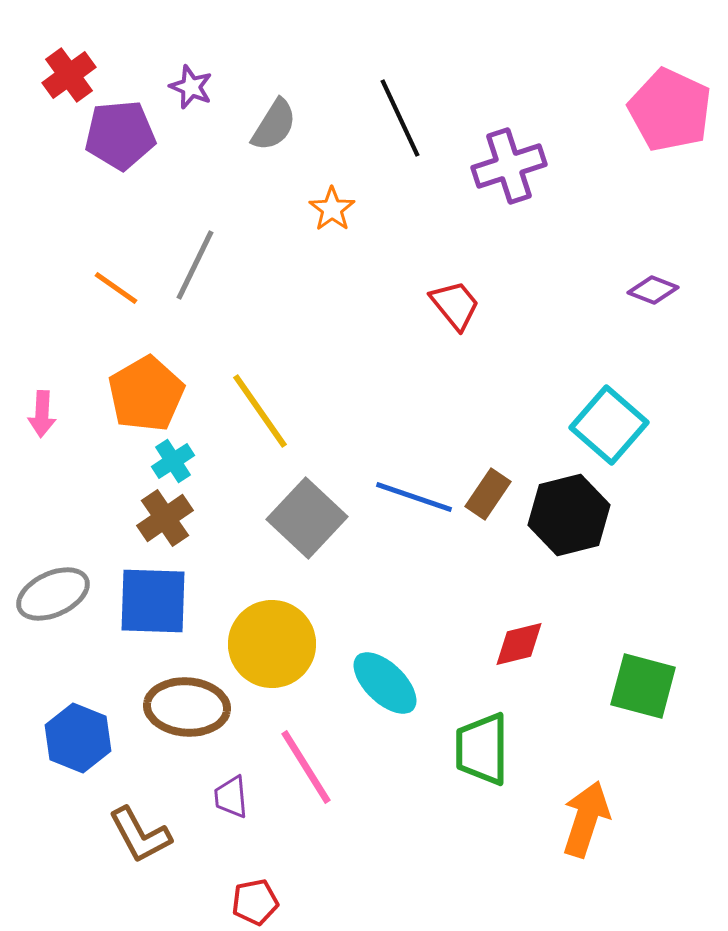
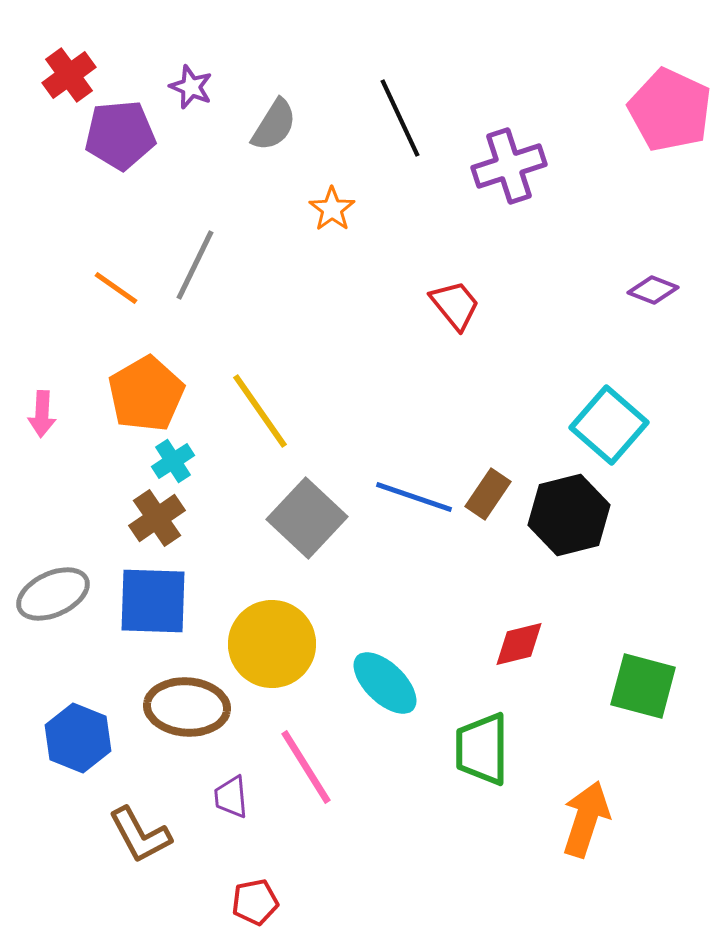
brown cross: moved 8 px left
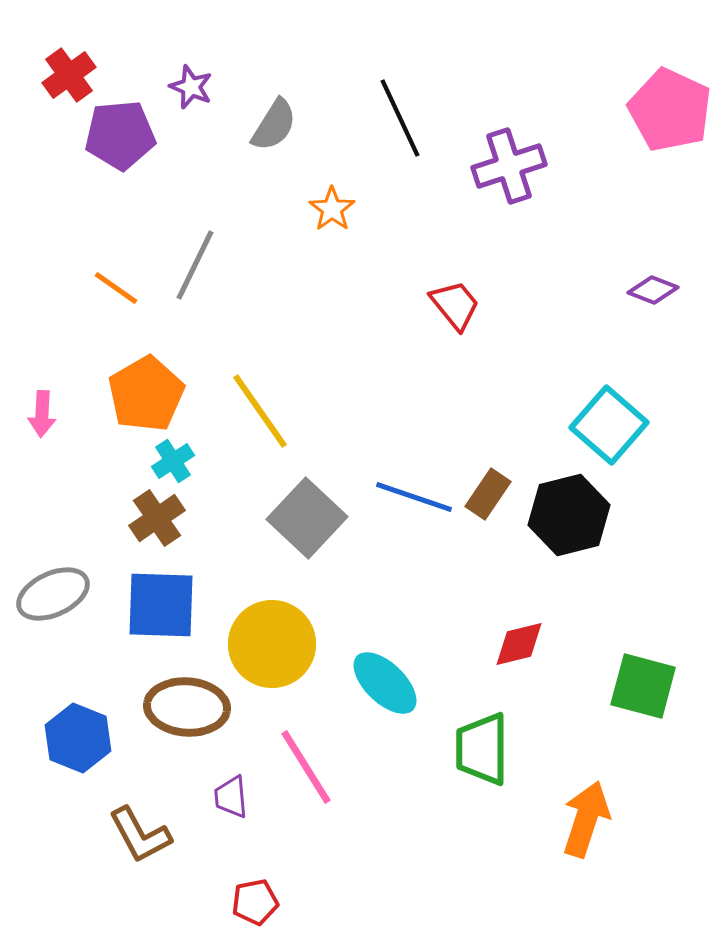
blue square: moved 8 px right, 4 px down
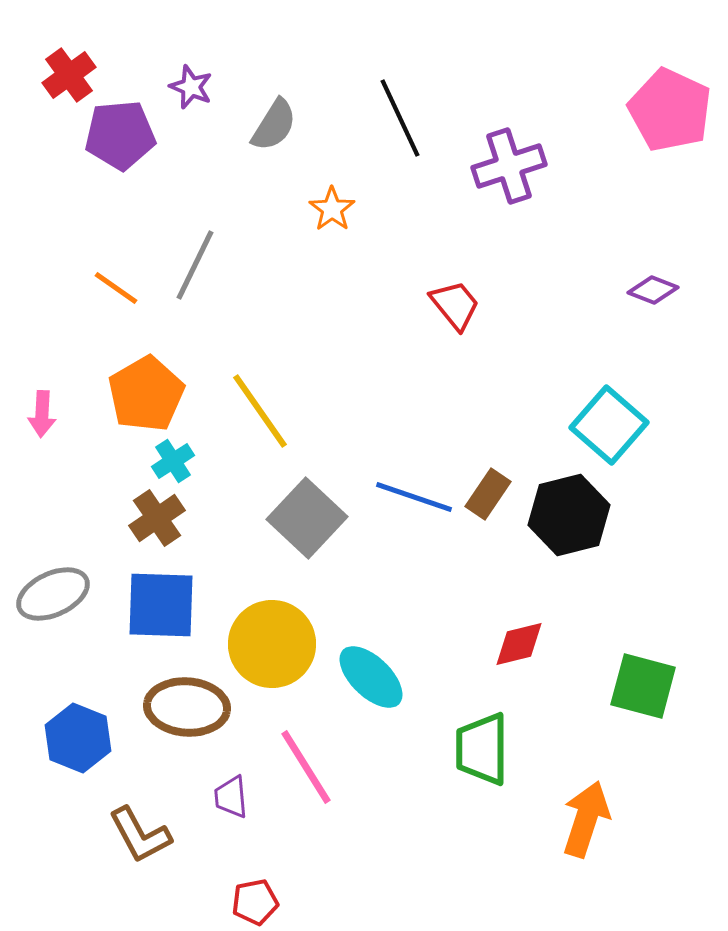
cyan ellipse: moved 14 px left, 6 px up
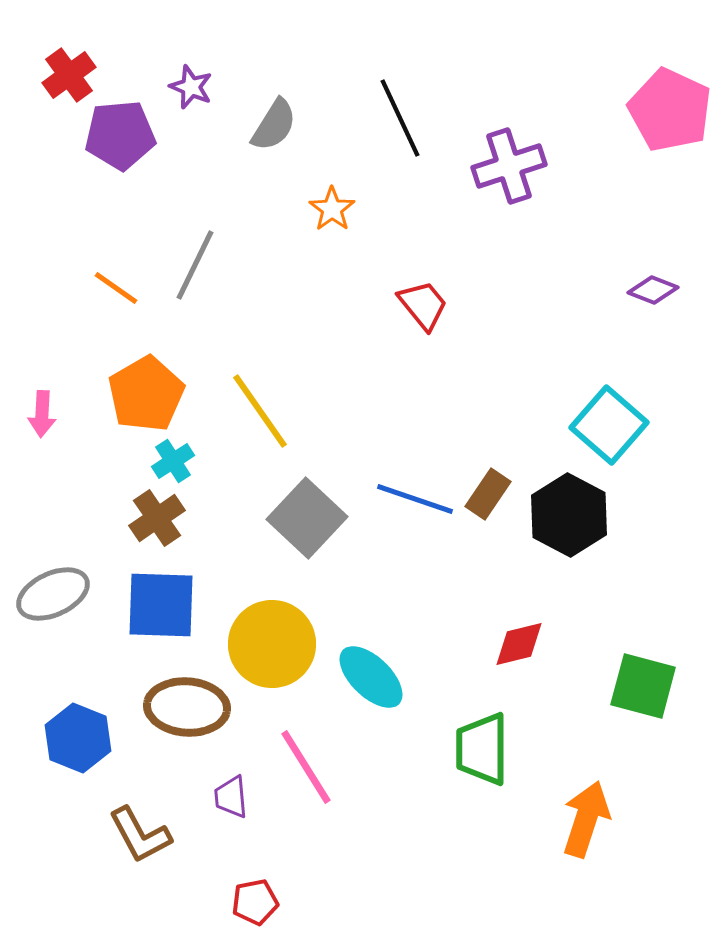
red trapezoid: moved 32 px left
blue line: moved 1 px right, 2 px down
black hexagon: rotated 18 degrees counterclockwise
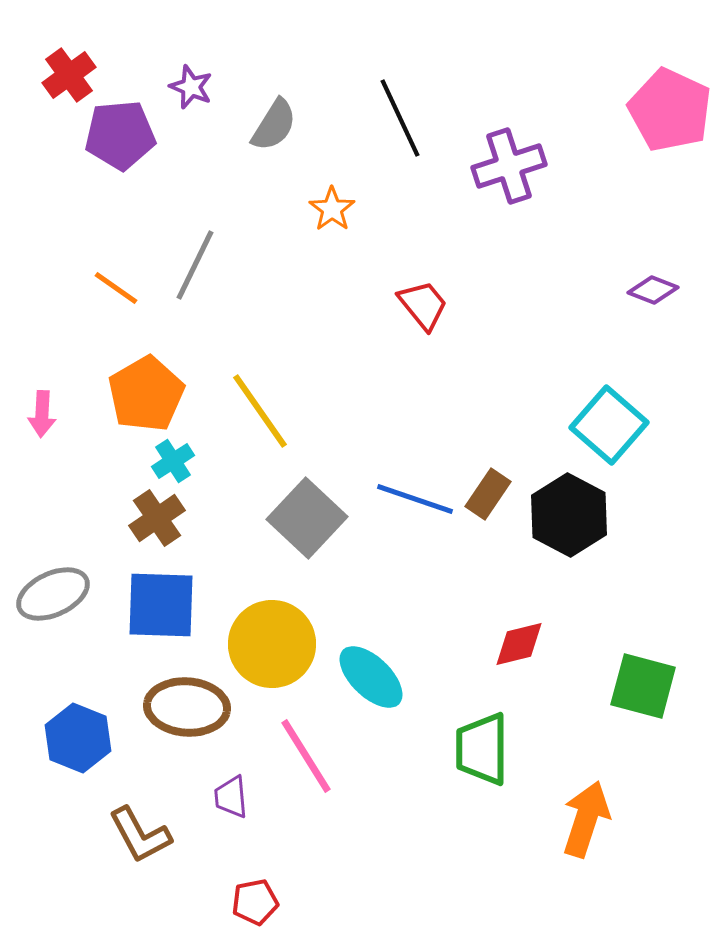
pink line: moved 11 px up
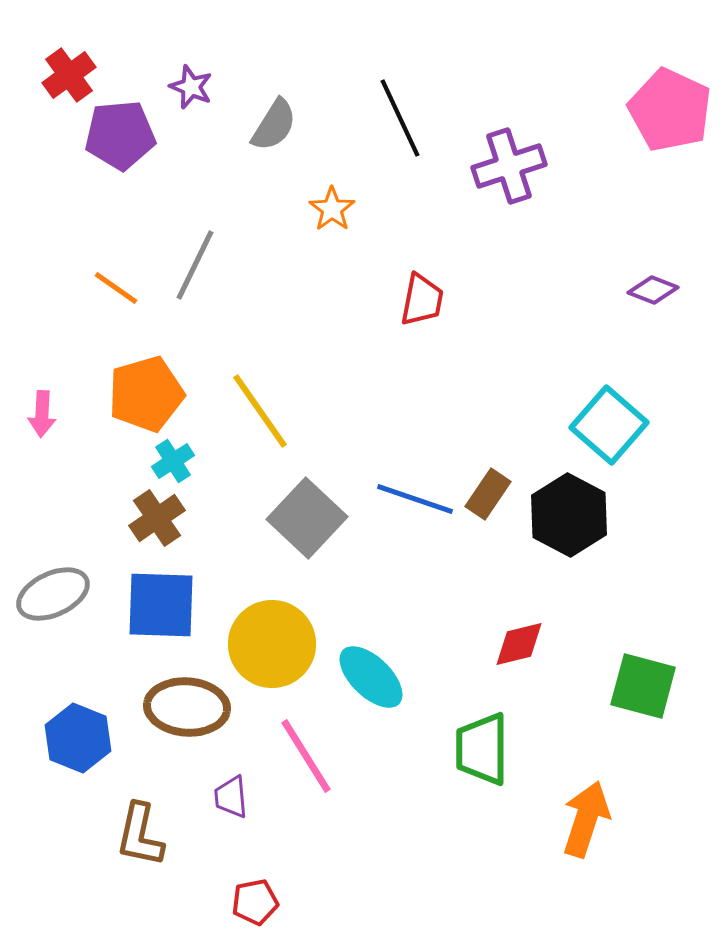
red trapezoid: moved 1 px left, 5 px up; rotated 50 degrees clockwise
orange pentagon: rotated 14 degrees clockwise
brown L-shape: rotated 40 degrees clockwise
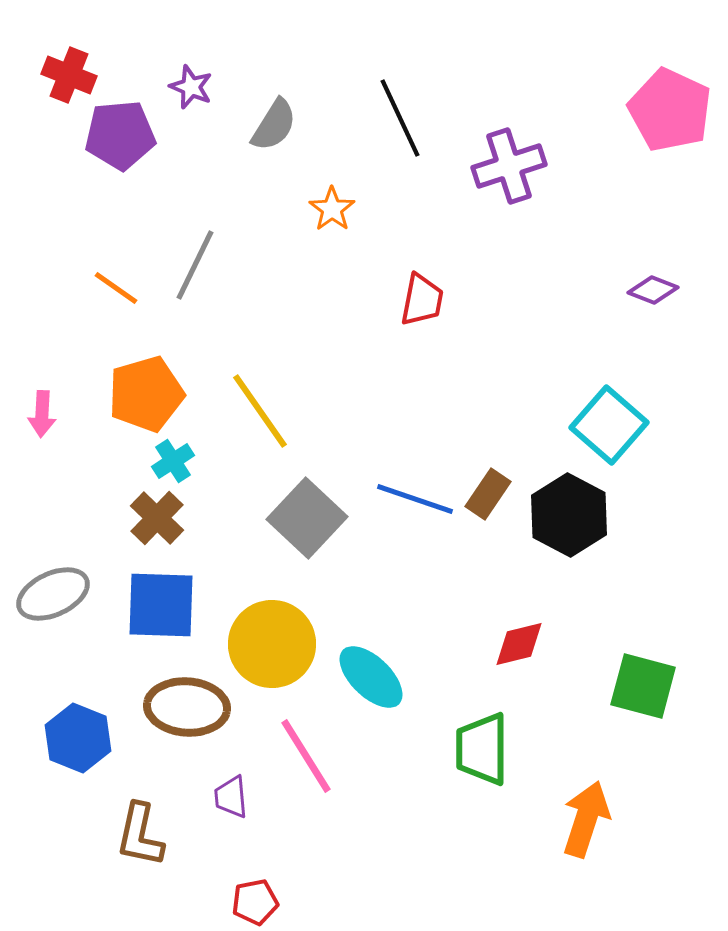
red cross: rotated 32 degrees counterclockwise
brown cross: rotated 12 degrees counterclockwise
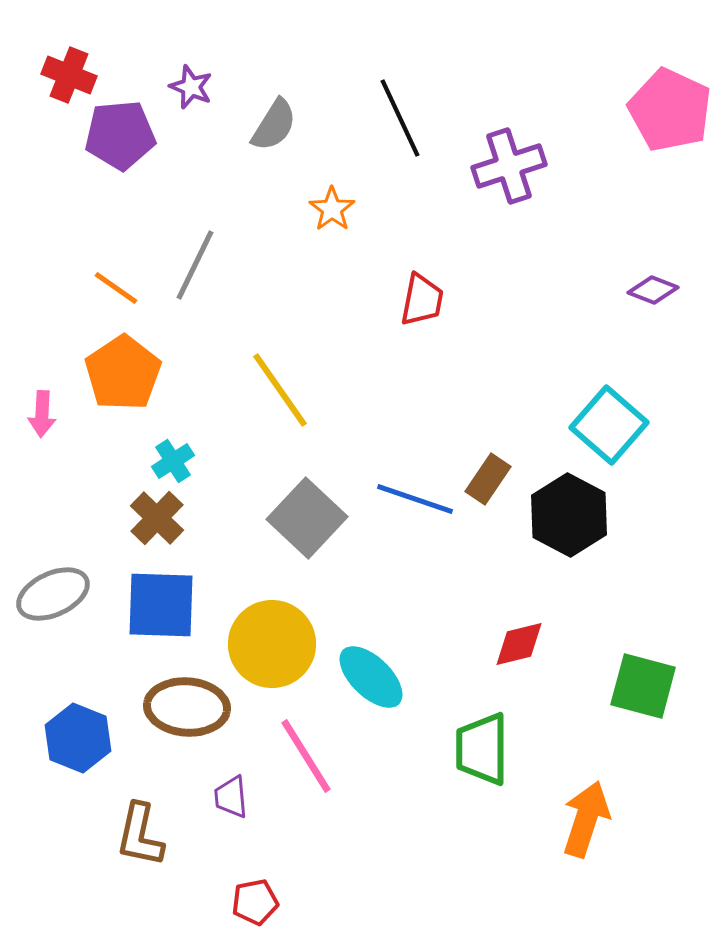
orange pentagon: moved 23 px left, 21 px up; rotated 18 degrees counterclockwise
yellow line: moved 20 px right, 21 px up
brown rectangle: moved 15 px up
